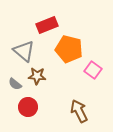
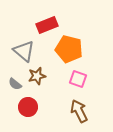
pink square: moved 15 px left, 9 px down; rotated 18 degrees counterclockwise
brown star: rotated 18 degrees counterclockwise
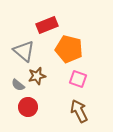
gray semicircle: moved 3 px right, 1 px down
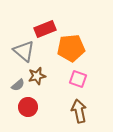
red rectangle: moved 2 px left, 4 px down
orange pentagon: moved 2 px right, 1 px up; rotated 20 degrees counterclockwise
gray semicircle: rotated 80 degrees counterclockwise
brown arrow: rotated 15 degrees clockwise
